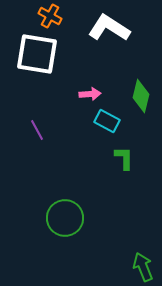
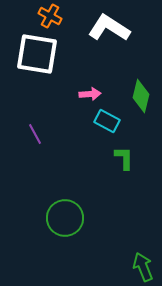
purple line: moved 2 px left, 4 px down
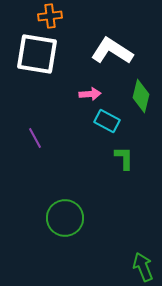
orange cross: rotated 35 degrees counterclockwise
white L-shape: moved 3 px right, 23 px down
purple line: moved 4 px down
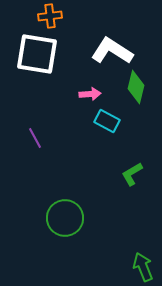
green diamond: moved 5 px left, 9 px up
green L-shape: moved 8 px right, 16 px down; rotated 120 degrees counterclockwise
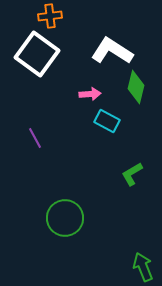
white square: rotated 27 degrees clockwise
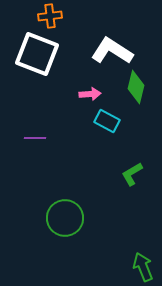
white square: rotated 15 degrees counterclockwise
purple line: rotated 60 degrees counterclockwise
